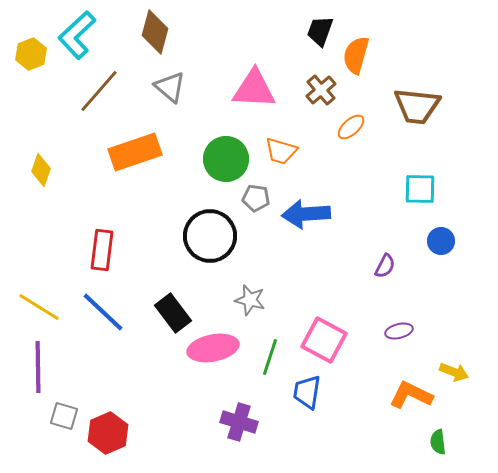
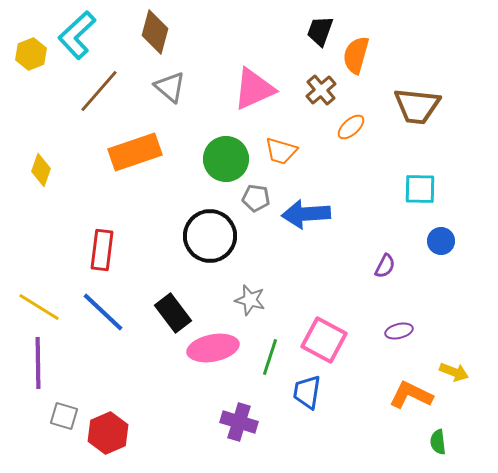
pink triangle: rotated 27 degrees counterclockwise
purple line: moved 4 px up
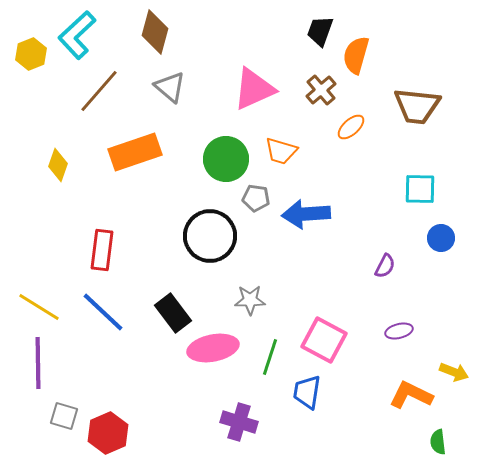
yellow diamond: moved 17 px right, 5 px up
blue circle: moved 3 px up
gray star: rotated 16 degrees counterclockwise
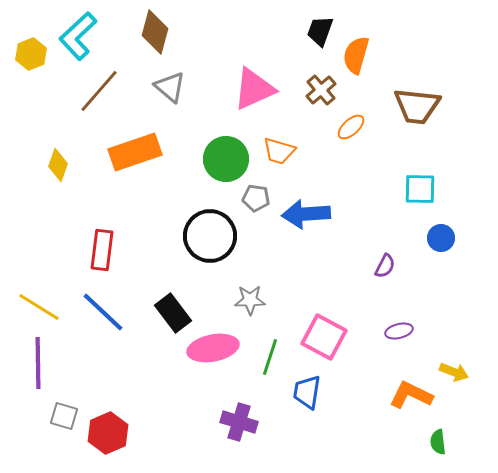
cyan L-shape: moved 1 px right, 1 px down
orange trapezoid: moved 2 px left
pink square: moved 3 px up
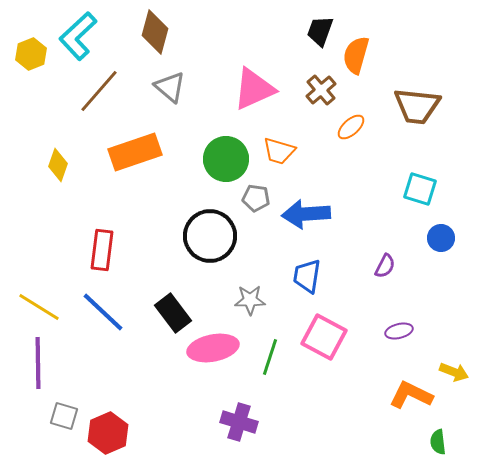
cyan square: rotated 16 degrees clockwise
blue trapezoid: moved 116 px up
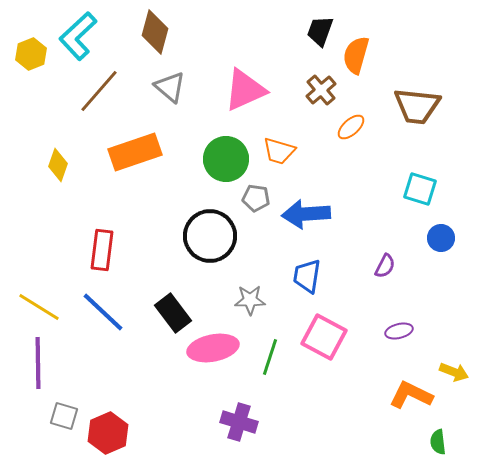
pink triangle: moved 9 px left, 1 px down
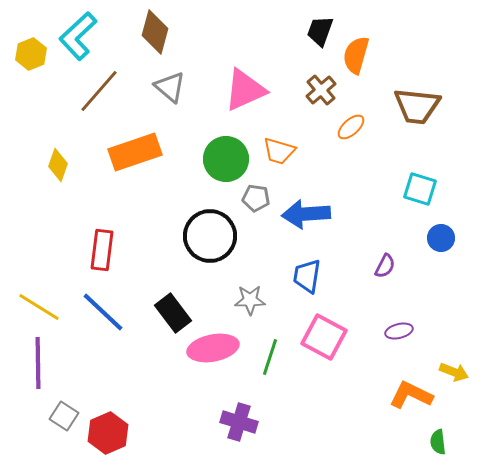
gray square: rotated 16 degrees clockwise
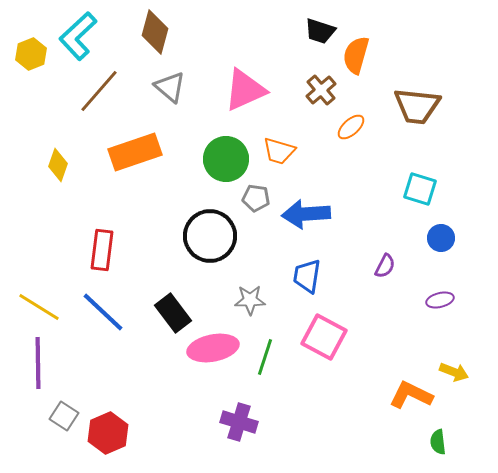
black trapezoid: rotated 92 degrees counterclockwise
purple ellipse: moved 41 px right, 31 px up
green line: moved 5 px left
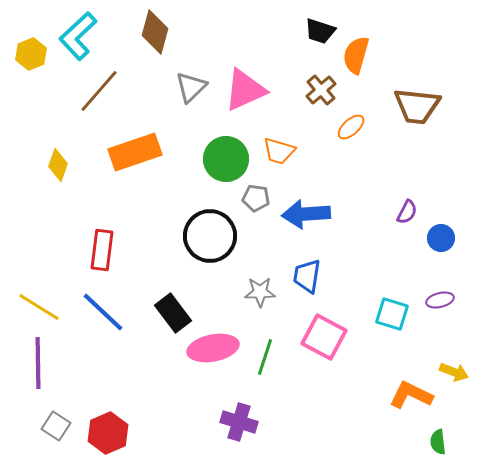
gray triangle: moved 21 px right; rotated 36 degrees clockwise
cyan square: moved 28 px left, 125 px down
purple semicircle: moved 22 px right, 54 px up
gray star: moved 10 px right, 8 px up
gray square: moved 8 px left, 10 px down
